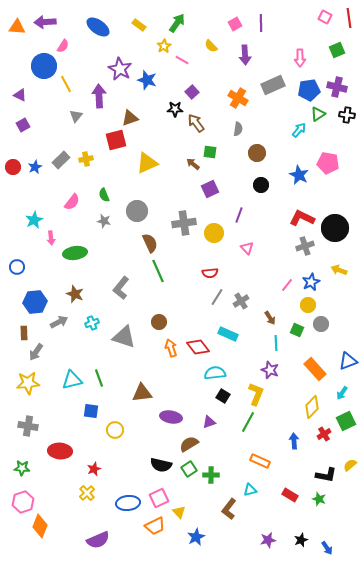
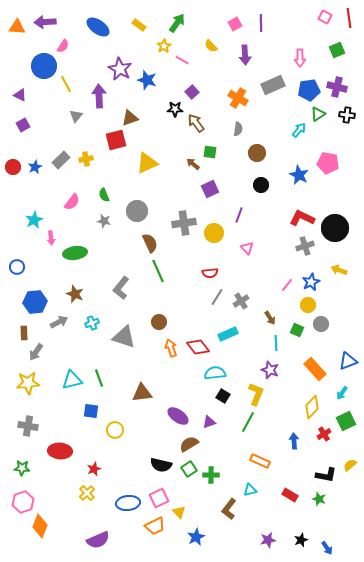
cyan rectangle at (228, 334): rotated 48 degrees counterclockwise
purple ellipse at (171, 417): moved 7 px right, 1 px up; rotated 25 degrees clockwise
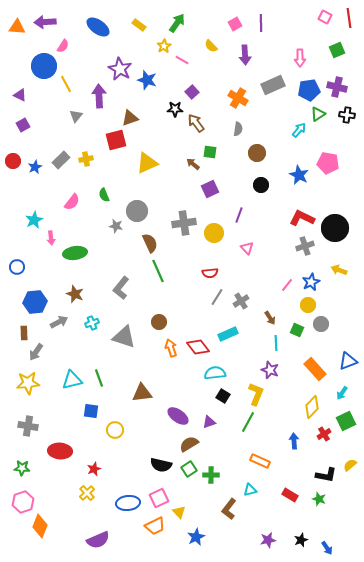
red circle at (13, 167): moved 6 px up
gray star at (104, 221): moved 12 px right, 5 px down
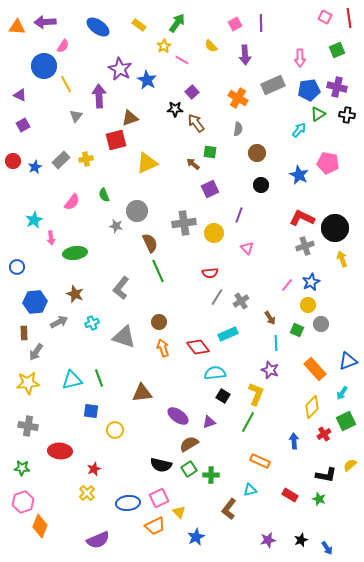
blue star at (147, 80): rotated 12 degrees clockwise
yellow arrow at (339, 270): moved 3 px right, 11 px up; rotated 49 degrees clockwise
orange arrow at (171, 348): moved 8 px left
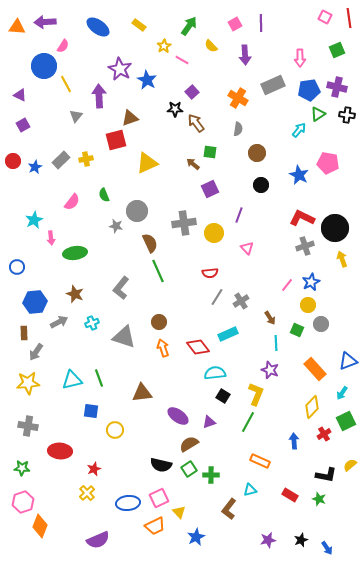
green arrow at (177, 23): moved 12 px right, 3 px down
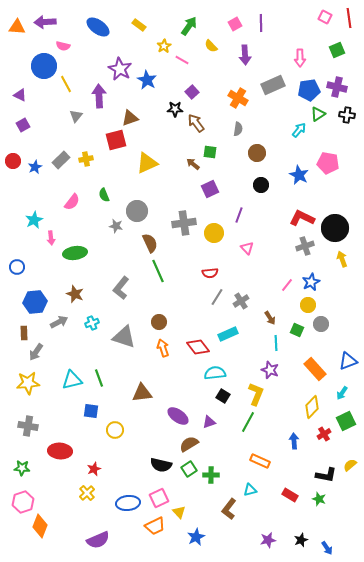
pink semicircle at (63, 46): rotated 72 degrees clockwise
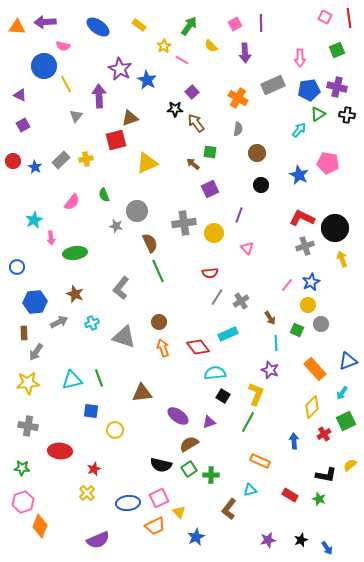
purple arrow at (245, 55): moved 2 px up
blue star at (35, 167): rotated 16 degrees counterclockwise
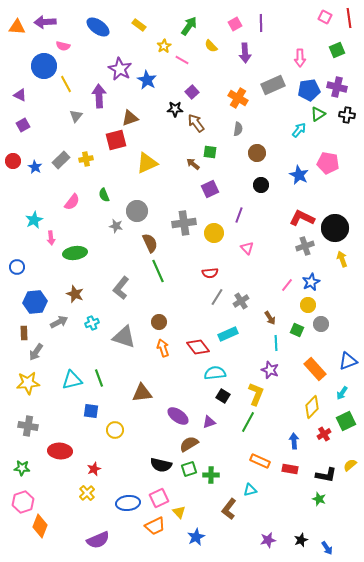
green square at (189, 469): rotated 14 degrees clockwise
red rectangle at (290, 495): moved 26 px up; rotated 21 degrees counterclockwise
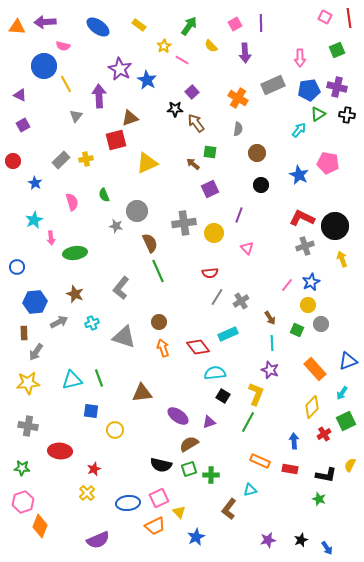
blue star at (35, 167): moved 16 px down
pink semicircle at (72, 202): rotated 54 degrees counterclockwise
black circle at (335, 228): moved 2 px up
cyan line at (276, 343): moved 4 px left
yellow semicircle at (350, 465): rotated 24 degrees counterclockwise
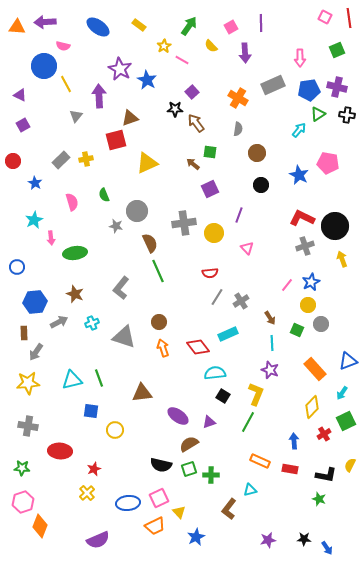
pink square at (235, 24): moved 4 px left, 3 px down
black star at (301, 540): moved 3 px right, 1 px up; rotated 24 degrees clockwise
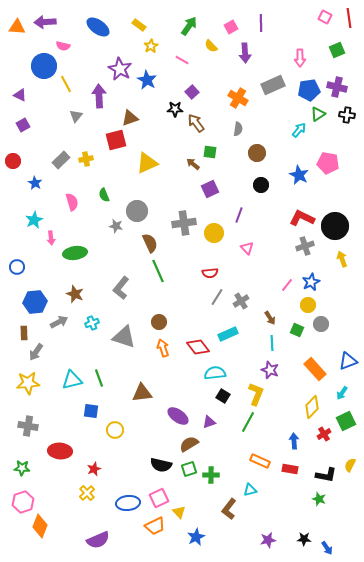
yellow star at (164, 46): moved 13 px left
